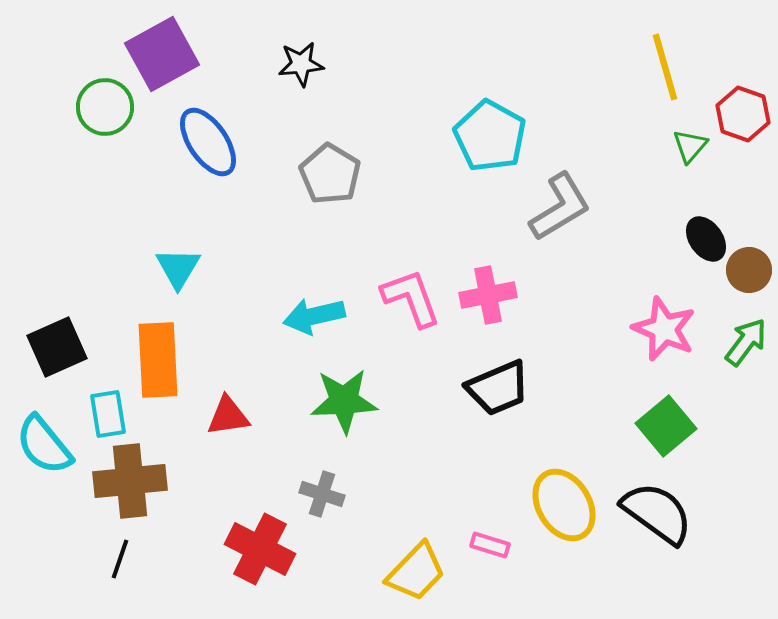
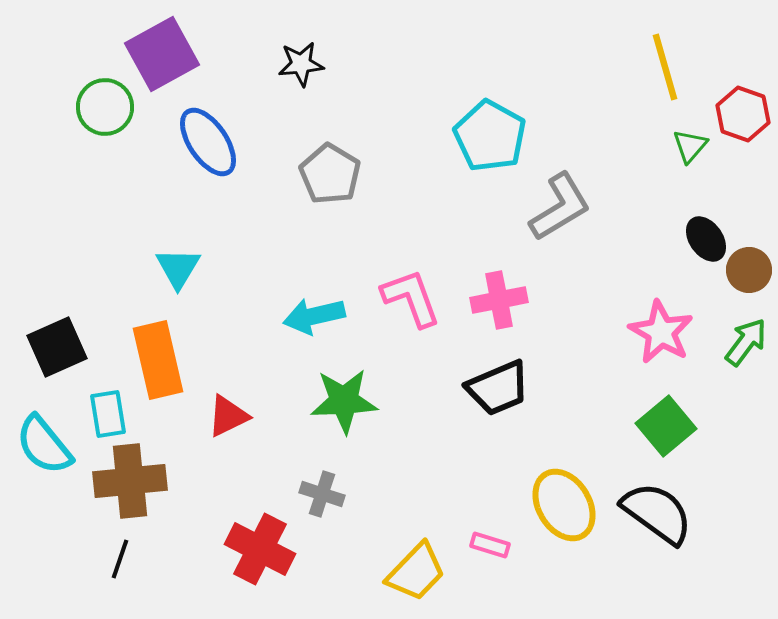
pink cross: moved 11 px right, 5 px down
pink star: moved 3 px left, 3 px down; rotated 6 degrees clockwise
orange rectangle: rotated 10 degrees counterclockwise
red triangle: rotated 18 degrees counterclockwise
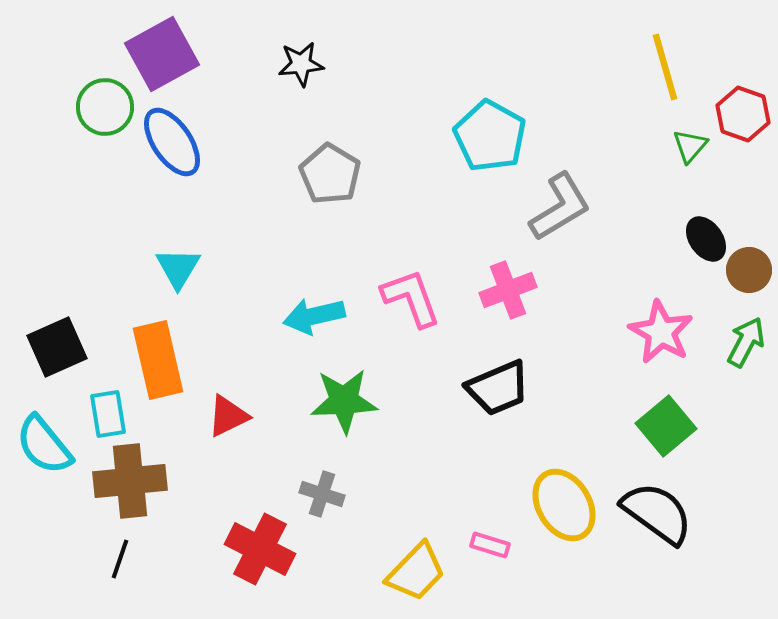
blue ellipse: moved 36 px left
pink cross: moved 9 px right, 10 px up; rotated 10 degrees counterclockwise
green arrow: rotated 9 degrees counterclockwise
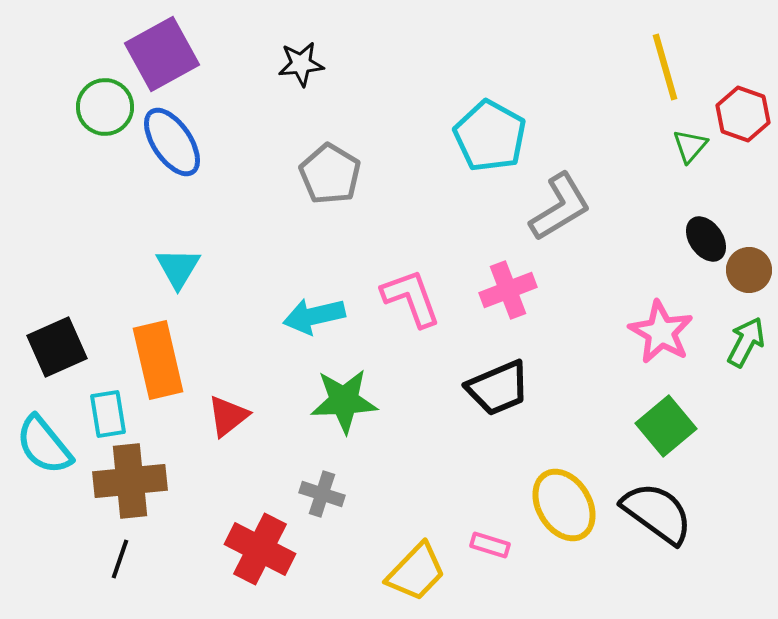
red triangle: rotated 12 degrees counterclockwise
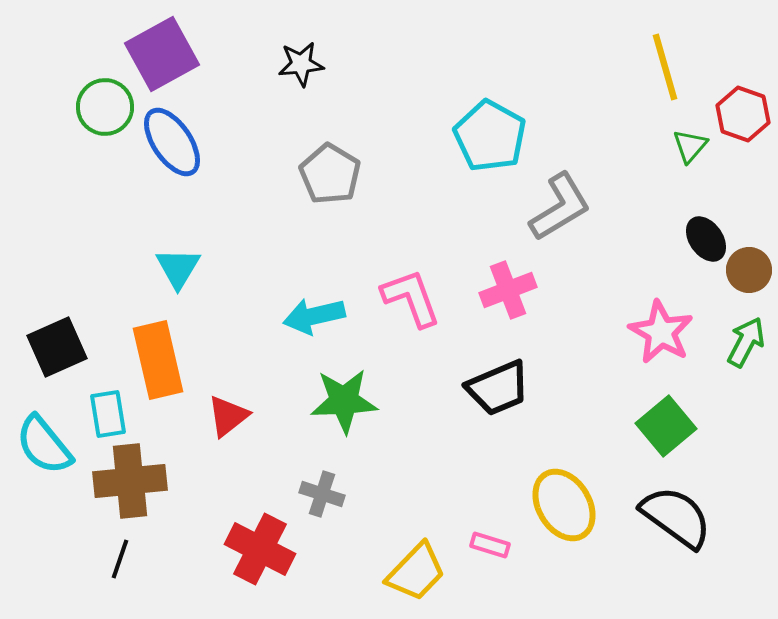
black semicircle: moved 19 px right, 4 px down
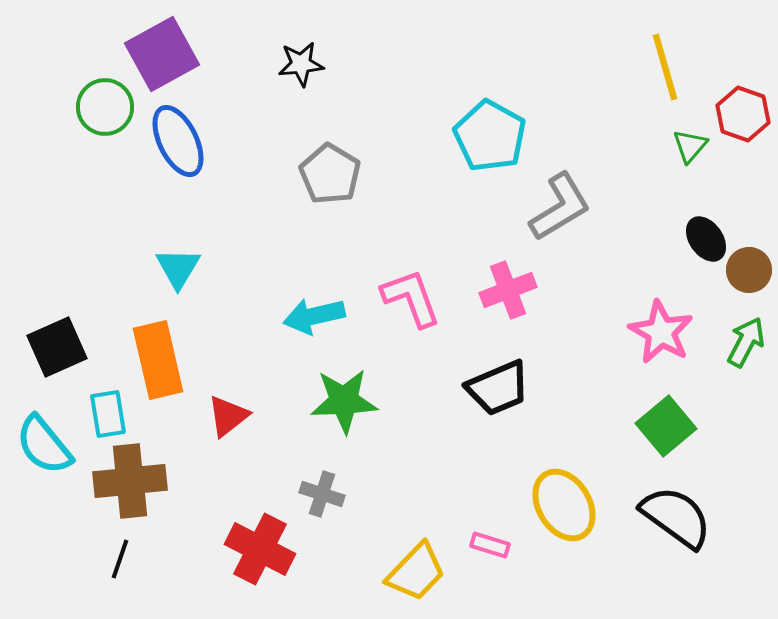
blue ellipse: moved 6 px right, 1 px up; rotated 8 degrees clockwise
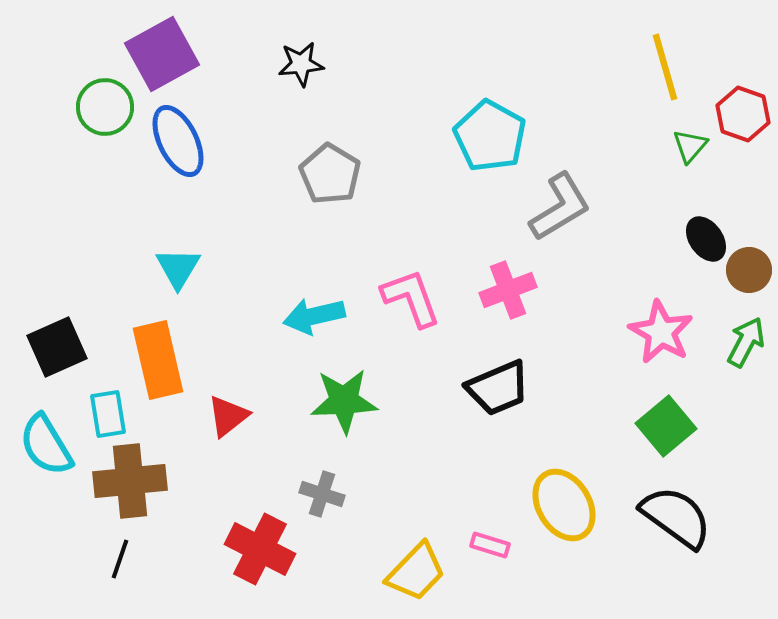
cyan semicircle: moved 2 px right; rotated 8 degrees clockwise
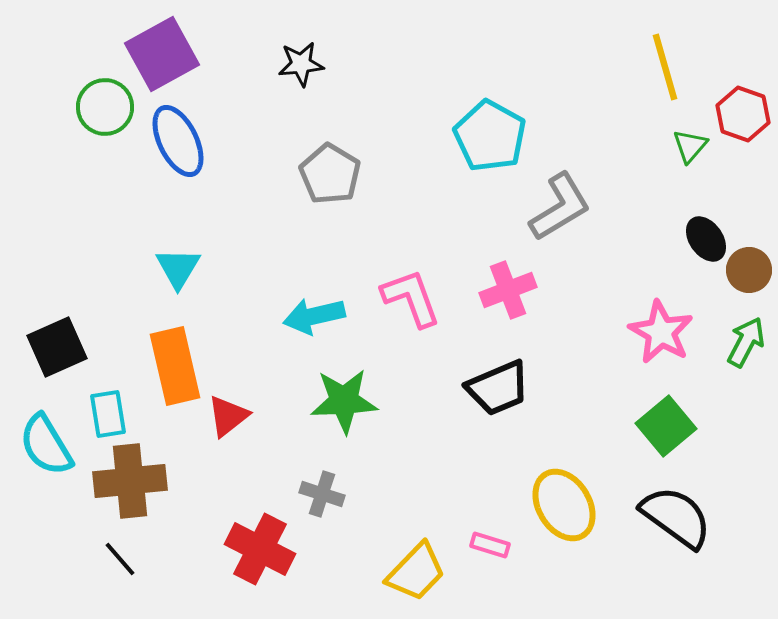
orange rectangle: moved 17 px right, 6 px down
black line: rotated 60 degrees counterclockwise
